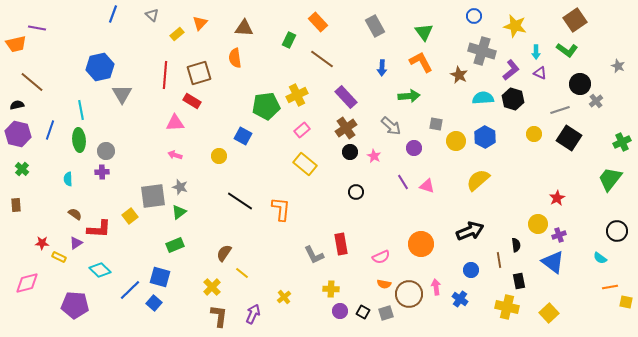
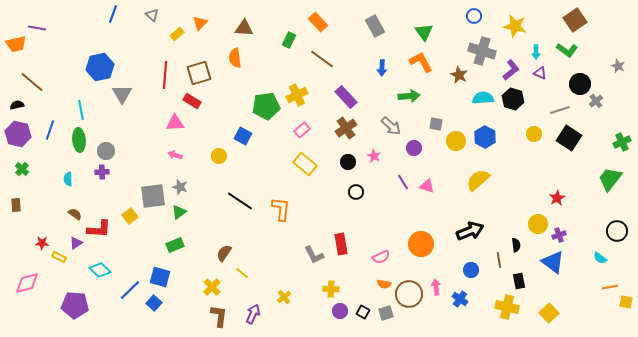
black circle at (350, 152): moved 2 px left, 10 px down
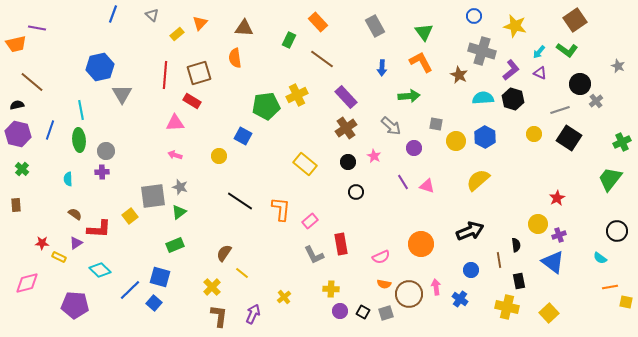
cyan arrow at (536, 52): moved 3 px right; rotated 40 degrees clockwise
pink rectangle at (302, 130): moved 8 px right, 91 px down
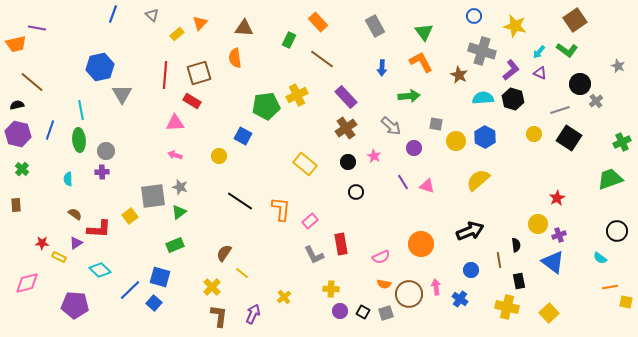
green trapezoid at (610, 179): rotated 32 degrees clockwise
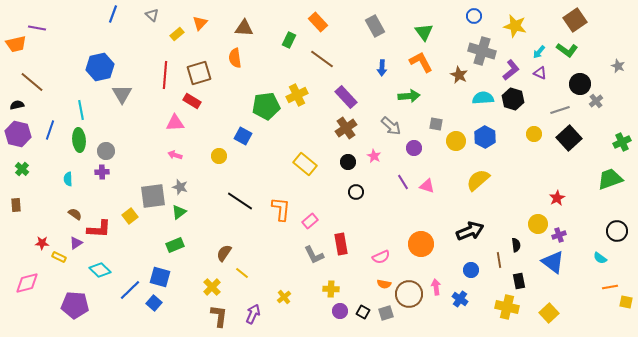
black square at (569, 138): rotated 15 degrees clockwise
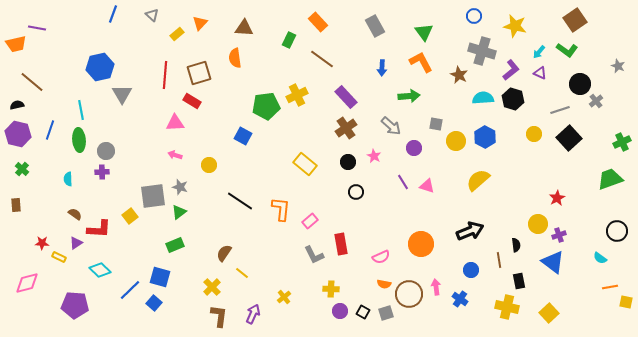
yellow circle at (219, 156): moved 10 px left, 9 px down
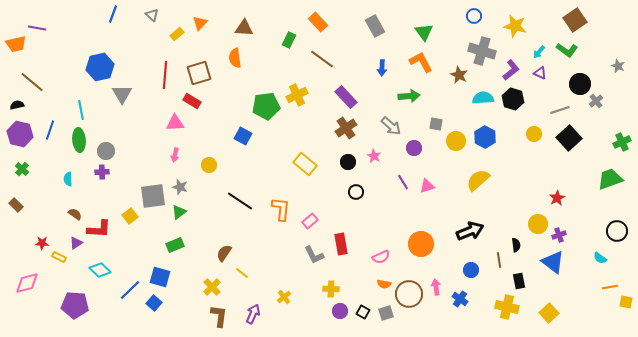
purple hexagon at (18, 134): moved 2 px right
pink arrow at (175, 155): rotated 96 degrees counterclockwise
pink triangle at (427, 186): rotated 35 degrees counterclockwise
brown rectangle at (16, 205): rotated 40 degrees counterclockwise
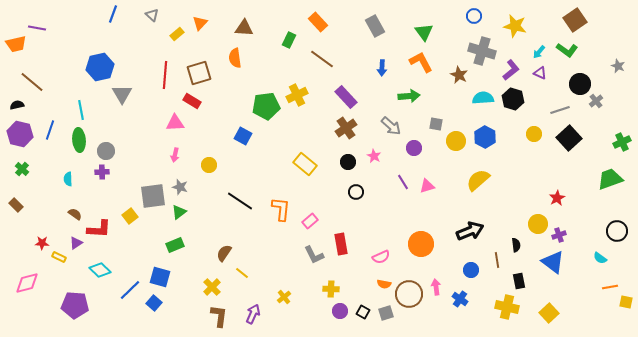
brown line at (499, 260): moved 2 px left
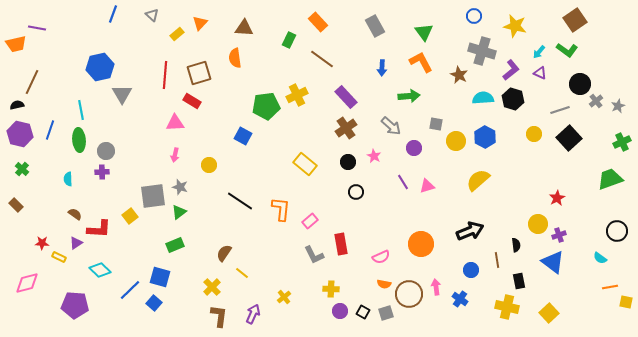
gray star at (618, 66): moved 40 px down; rotated 24 degrees clockwise
brown line at (32, 82): rotated 75 degrees clockwise
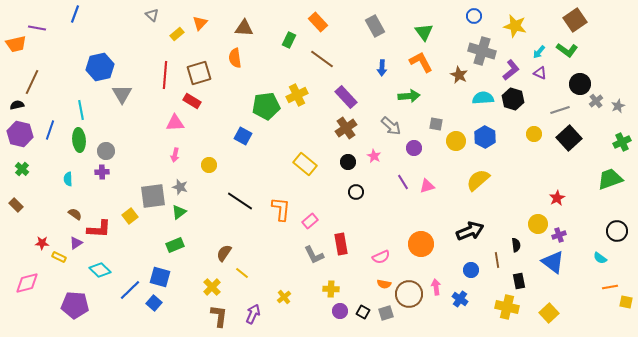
blue line at (113, 14): moved 38 px left
